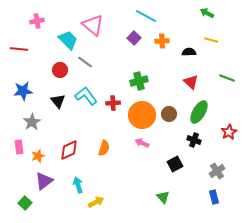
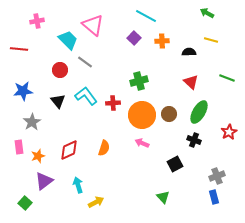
gray cross: moved 5 px down; rotated 14 degrees clockwise
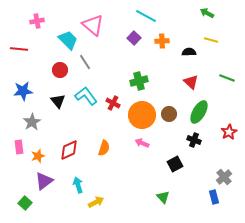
gray line: rotated 21 degrees clockwise
red cross: rotated 32 degrees clockwise
gray cross: moved 7 px right, 1 px down; rotated 21 degrees counterclockwise
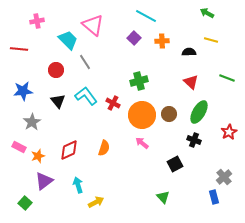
red circle: moved 4 px left
pink arrow: rotated 16 degrees clockwise
pink rectangle: rotated 56 degrees counterclockwise
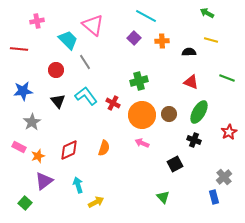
red triangle: rotated 21 degrees counterclockwise
pink arrow: rotated 16 degrees counterclockwise
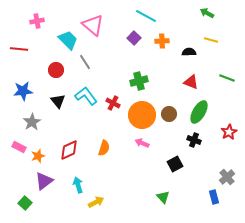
gray cross: moved 3 px right
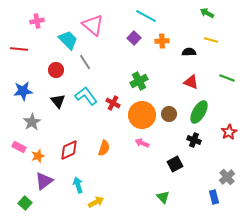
green cross: rotated 12 degrees counterclockwise
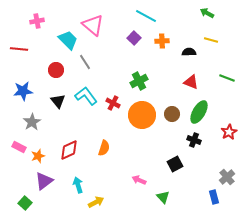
brown circle: moved 3 px right
pink arrow: moved 3 px left, 37 px down
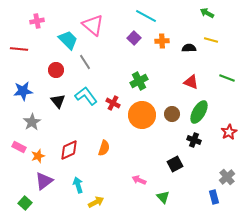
black semicircle: moved 4 px up
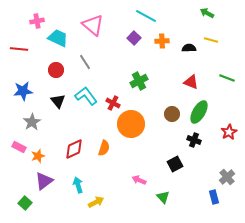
cyan trapezoid: moved 10 px left, 2 px up; rotated 20 degrees counterclockwise
orange circle: moved 11 px left, 9 px down
red diamond: moved 5 px right, 1 px up
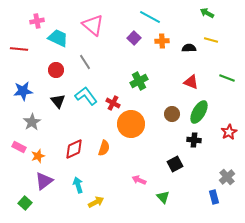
cyan line: moved 4 px right, 1 px down
black cross: rotated 16 degrees counterclockwise
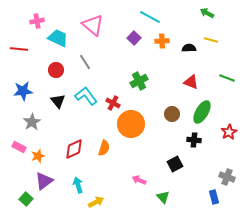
green ellipse: moved 3 px right
gray cross: rotated 28 degrees counterclockwise
green square: moved 1 px right, 4 px up
